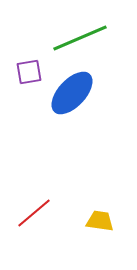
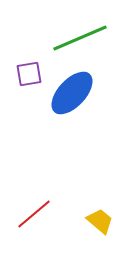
purple square: moved 2 px down
red line: moved 1 px down
yellow trapezoid: rotated 32 degrees clockwise
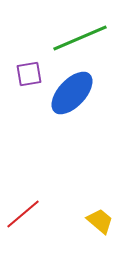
red line: moved 11 px left
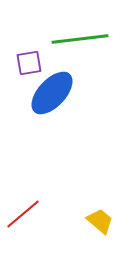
green line: moved 1 px down; rotated 16 degrees clockwise
purple square: moved 11 px up
blue ellipse: moved 20 px left
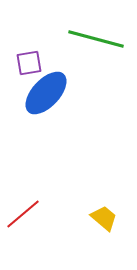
green line: moved 16 px right; rotated 22 degrees clockwise
blue ellipse: moved 6 px left
yellow trapezoid: moved 4 px right, 3 px up
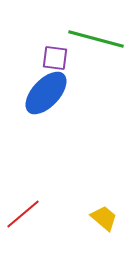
purple square: moved 26 px right, 5 px up; rotated 16 degrees clockwise
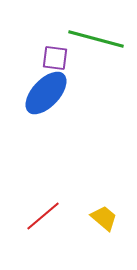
red line: moved 20 px right, 2 px down
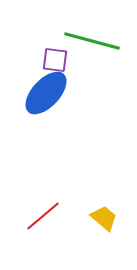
green line: moved 4 px left, 2 px down
purple square: moved 2 px down
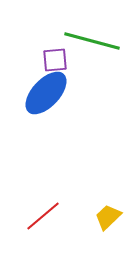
purple square: rotated 12 degrees counterclockwise
yellow trapezoid: moved 4 px right, 1 px up; rotated 84 degrees counterclockwise
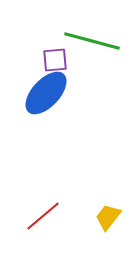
yellow trapezoid: rotated 8 degrees counterclockwise
